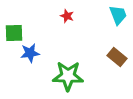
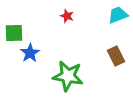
cyan trapezoid: rotated 90 degrees counterclockwise
blue star: rotated 24 degrees counterclockwise
brown rectangle: moved 1 px left, 1 px up; rotated 24 degrees clockwise
green star: rotated 8 degrees clockwise
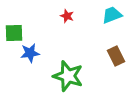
cyan trapezoid: moved 6 px left
blue star: rotated 24 degrees clockwise
green star: rotated 8 degrees clockwise
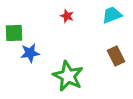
green star: rotated 8 degrees clockwise
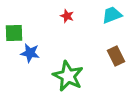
blue star: rotated 18 degrees clockwise
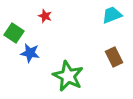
red star: moved 22 px left
green square: rotated 36 degrees clockwise
brown rectangle: moved 2 px left, 1 px down
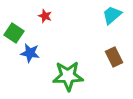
cyan trapezoid: rotated 20 degrees counterclockwise
green star: rotated 28 degrees counterclockwise
